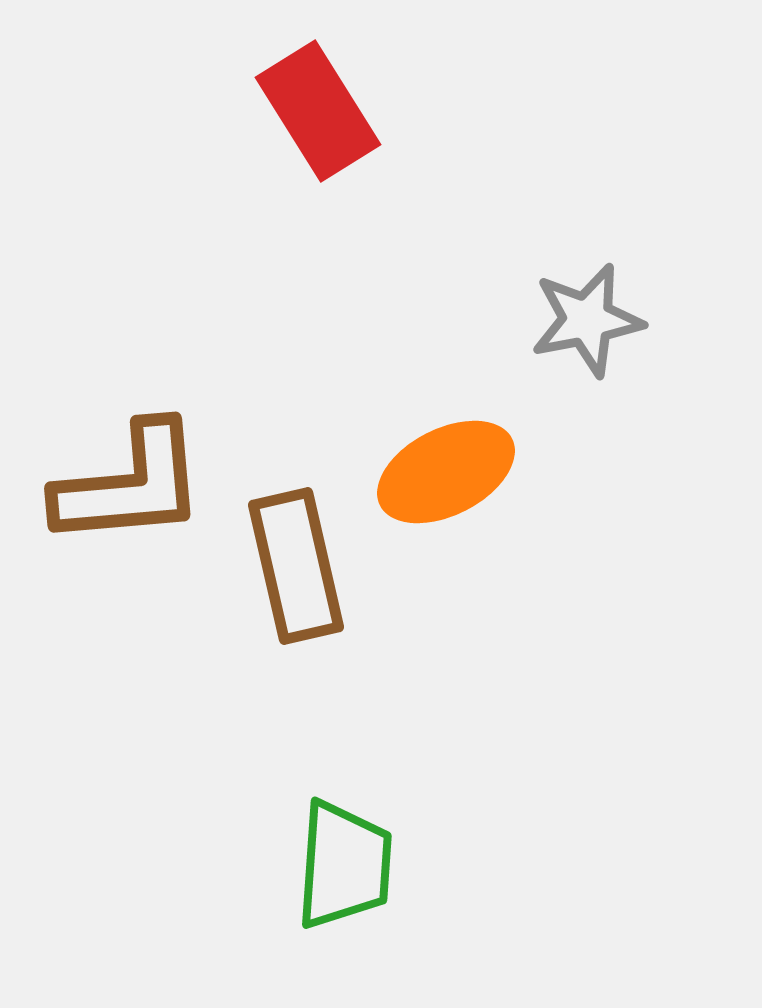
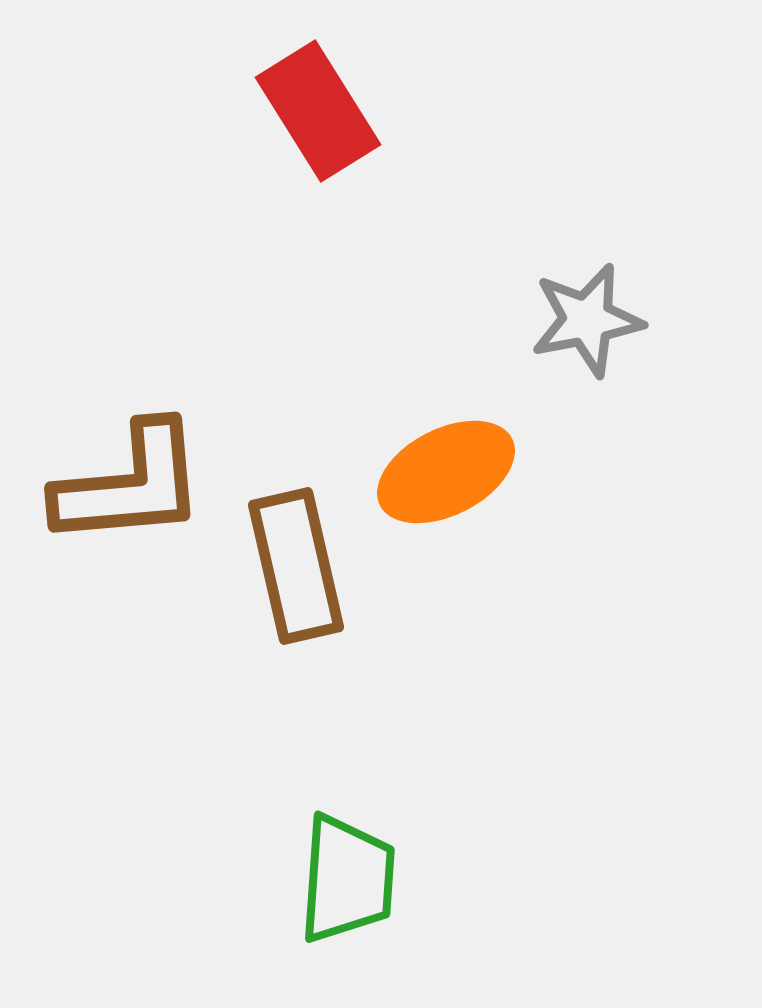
green trapezoid: moved 3 px right, 14 px down
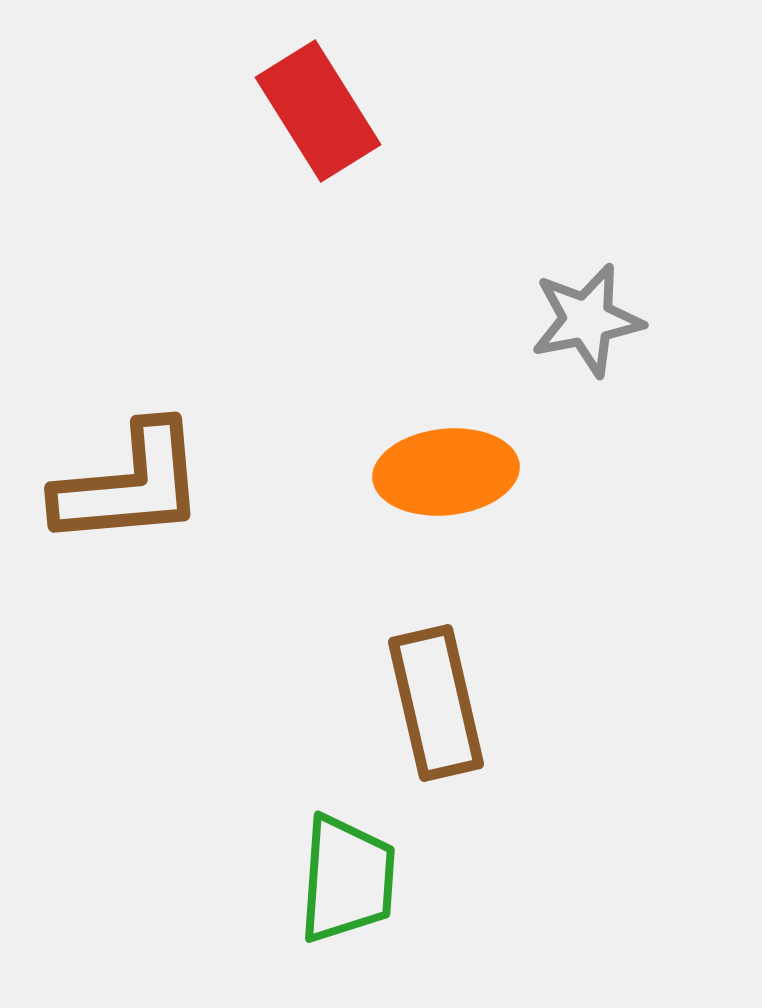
orange ellipse: rotated 21 degrees clockwise
brown rectangle: moved 140 px right, 137 px down
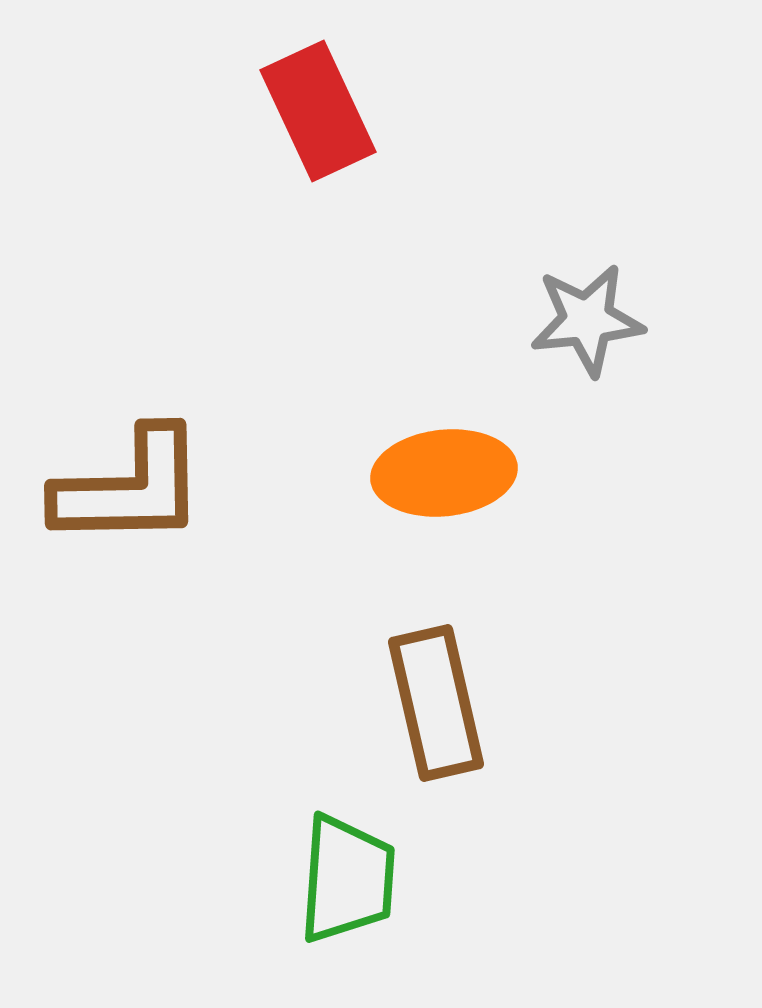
red rectangle: rotated 7 degrees clockwise
gray star: rotated 5 degrees clockwise
orange ellipse: moved 2 px left, 1 px down
brown L-shape: moved 3 px down; rotated 4 degrees clockwise
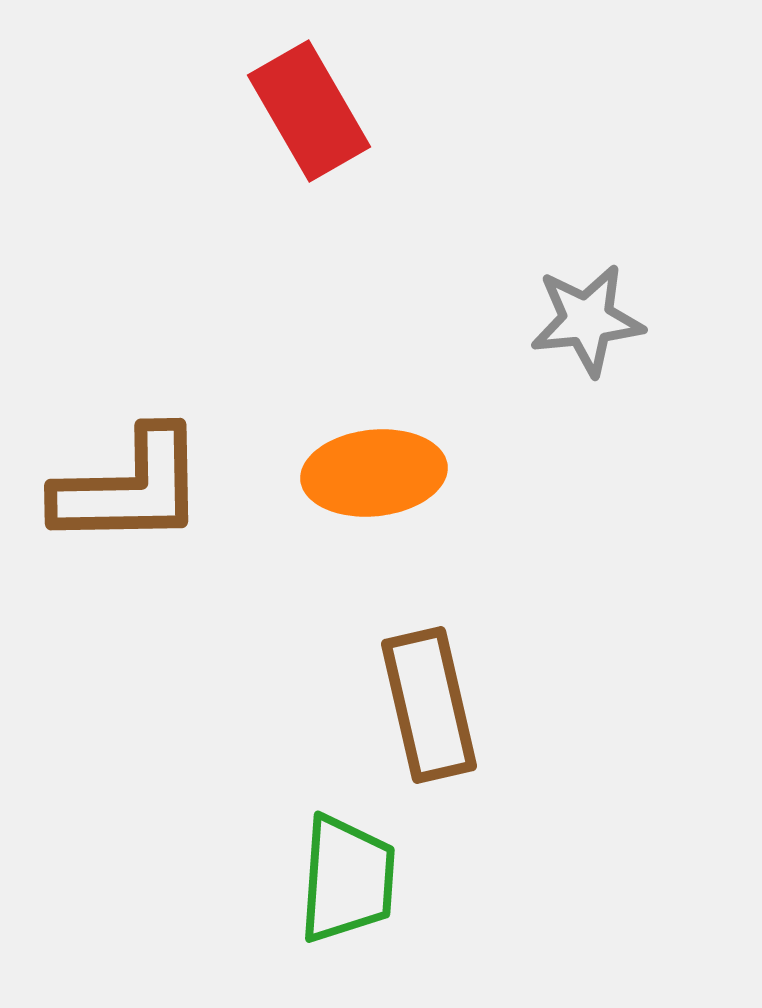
red rectangle: moved 9 px left; rotated 5 degrees counterclockwise
orange ellipse: moved 70 px left
brown rectangle: moved 7 px left, 2 px down
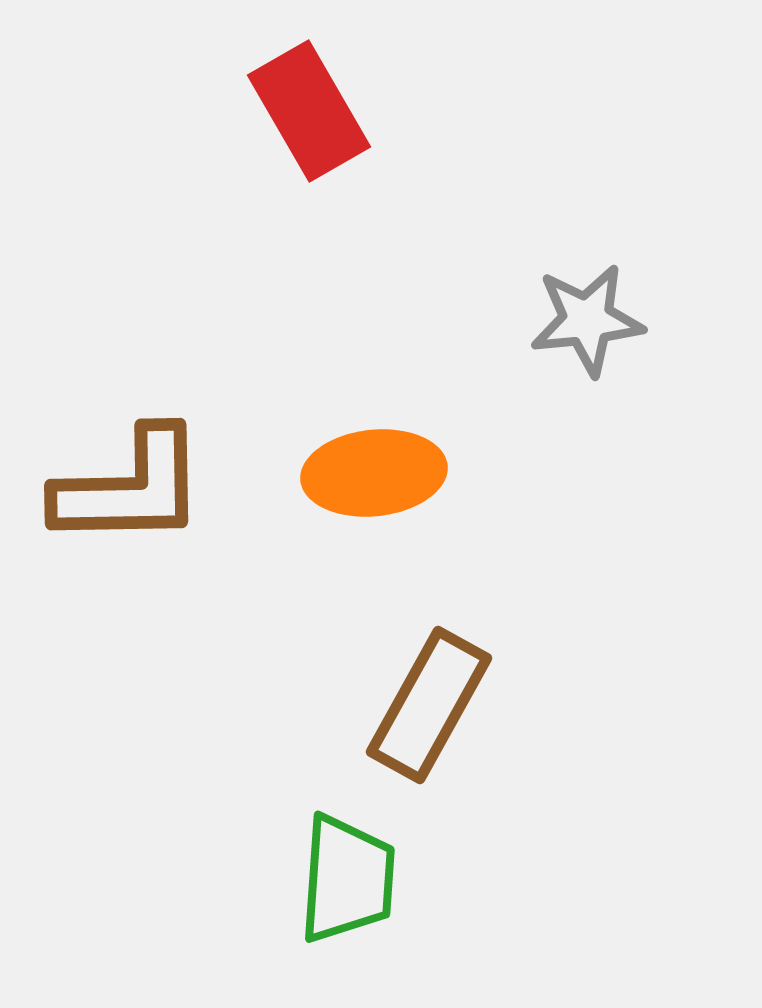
brown rectangle: rotated 42 degrees clockwise
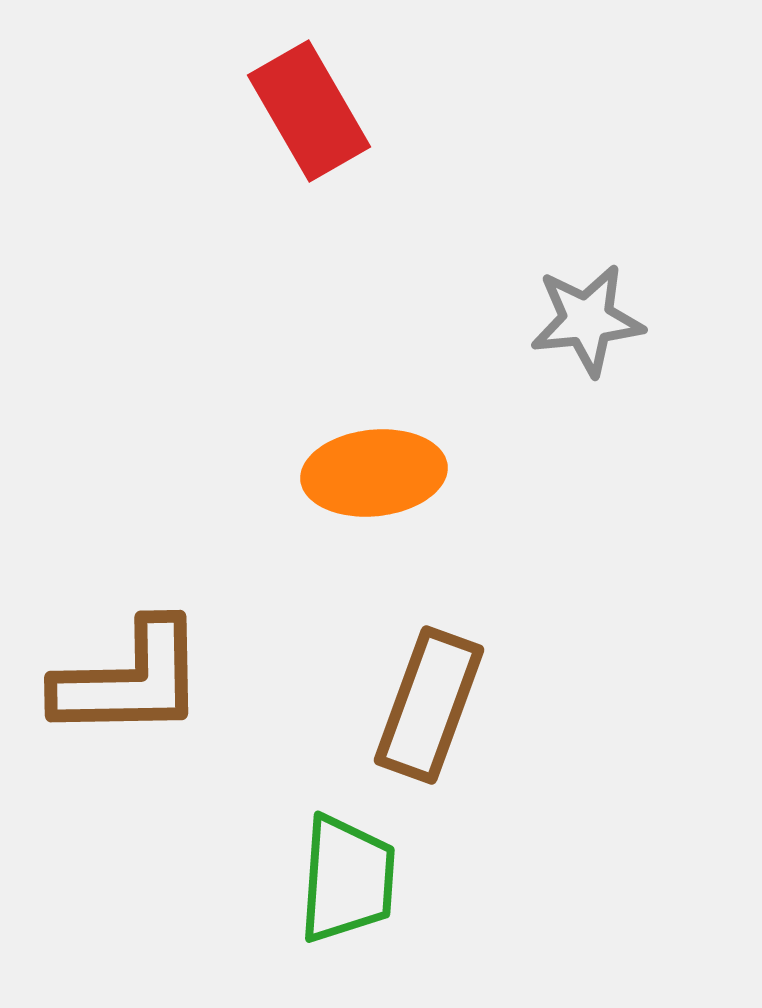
brown L-shape: moved 192 px down
brown rectangle: rotated 9 degrees counterclockwise
